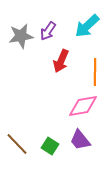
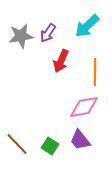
purple arrow: moved 2 px down
pink diamond: moved 1 px right, 1 px down
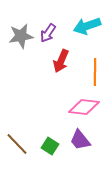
cyan arrow: rotated 24 degrees clockwise
pink diamond: rotated 16 degrees clockwise
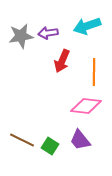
purple arrow: rotated 48 degrees clockwise
red arrow: moved 1 px right
orange line: moved 1 px left
pink diamond: moved 2 px right, 1 px up
brown line: moved 5 px right, 4 px up; rotated 20 degrees counterclockwise
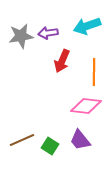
brown line: rotated 50 degrees counterclockwise
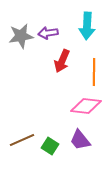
cyan arrow: rotated 68 degrees counterclockwise
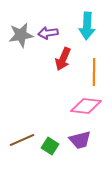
gray star: moved 1 px up
red arrow: moved 1 px right, 2 px up
purple trapezoid: rotated 65 degrees counterclockwise
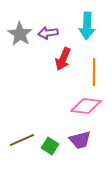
gray star: moved 1 px left, 1 px up; rotated 30 degrees counterclockwise
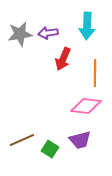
gray star: rotated 30 degrees clockwise
orange line: moved 1 px right, 1 px down
green square: moved 3 px down
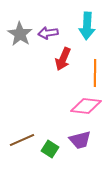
gray star: rotated 30 degrees counterclockwise
